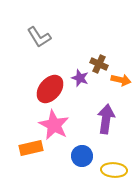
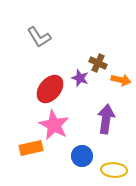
brown cross: moved 1 px left, 1 px up
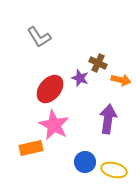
purple arrow: moved 2 px right
blue circle: moved 3 px right, 6 px down
yellow ellipse: rotated 10 degrees clockwise
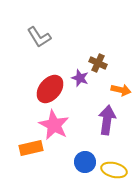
orange arrow: moved 10 px down
purple arrow: moved 1 px left, 1 px down
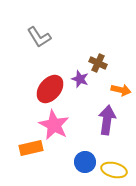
purple star: moved 1 px down
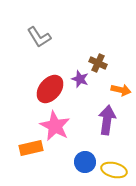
pink star: moved 1 px right, 1 px down
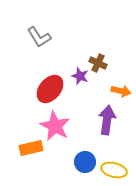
purple star: moved 3 px up
orange arrow: moved 1 px down
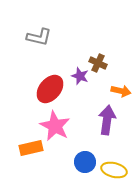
gray L-shape: rotated 45 degrees counterclockwise
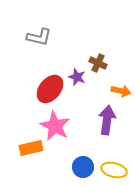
purple star: moved 3 px left, 1 px down
blue circle: moved 2 px left, 5 px down
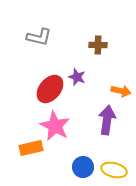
brown cross: moved 18 px up; rotated 24 degrees counterclockwise
